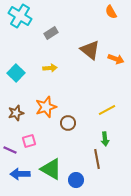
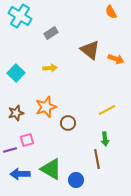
pink square: moved 2 px left, 1 px up
purple line: rotated 40 degrees counterclockwise
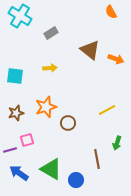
cyan square: moved 1 px left, 3 px down; rotated 36 degrees counterclockwise
green arrow: moved 12 px right, 4 px down; rotated 24 degrees clockwise
blue arrow: moved 1 px left, 1 px up; rotated 36 degrees clockwise
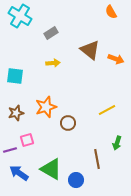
yellow arrow: moved 3 px right, 5 px up
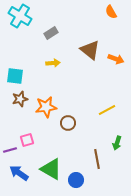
orange star: rotated 10 degrees clockwise
brown star: moved 4 px right, 14 px up
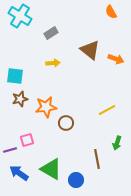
brown circle: moved 2 px left
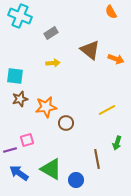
cyan cross: rotated 10 degrees counterclockwise
